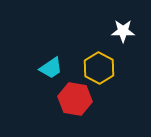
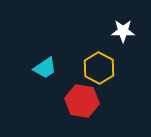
cyan trapezoid: moved 6 px left
red hexagon: moved 7 px right, 2 px down
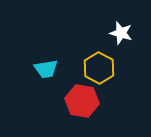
white star: moved 2 px left, 2 px down; rotated 15 degrees clockwise
cyan trapezoid: moved 1 px right, 1 px down; rotated 25 degrees clockwise
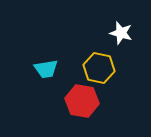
yellow hexagon: rotated 16 degrees counterclockwise
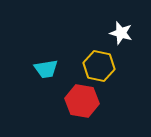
yellow hexagon: moved 2 px up
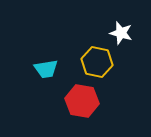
yellow hexagon: moved 2 px left, 4 px up
